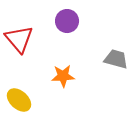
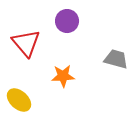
red triangle: moved 7 px right, 4 px down
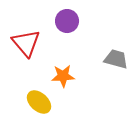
yellow ellipse: moved 20 px right, 2 px down
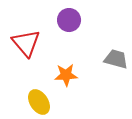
purple circle: moved 2 px right, 1 px up
orange star: moved 3 px right, 1 px up
yellow ellipse: rotated 15 degrees clockwise
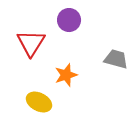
red triangle: moved 5 px right; rotated 12 degrees clockwise
orange star: rotated 15 degrees counterclockwise
yellow ellipse: rotated 30 degrees counterclockwise
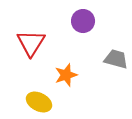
purple circle: moved 14 px right, 1 px down
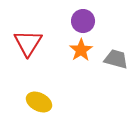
red triangle: moved 3 px left
orange star: moved 15 px right, 25 px up; rotated 15 degrees counterclockwise
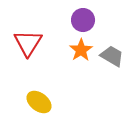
purple circle: moved 1 px up
gray trapezoid: moved 4 px left, 3 px up; rotated 15 degrees clockwise
yellow ellipse: rotated 10 degrees clockwise
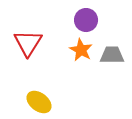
purple circle: moved 3 px right
orange star: rotated 10 degrees counterclockwise
gray trapezoid: moved 1 px up; rotated 30 degrees counterclockwise
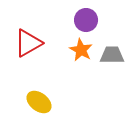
red triangle: rotated 28 degrees clockwise
